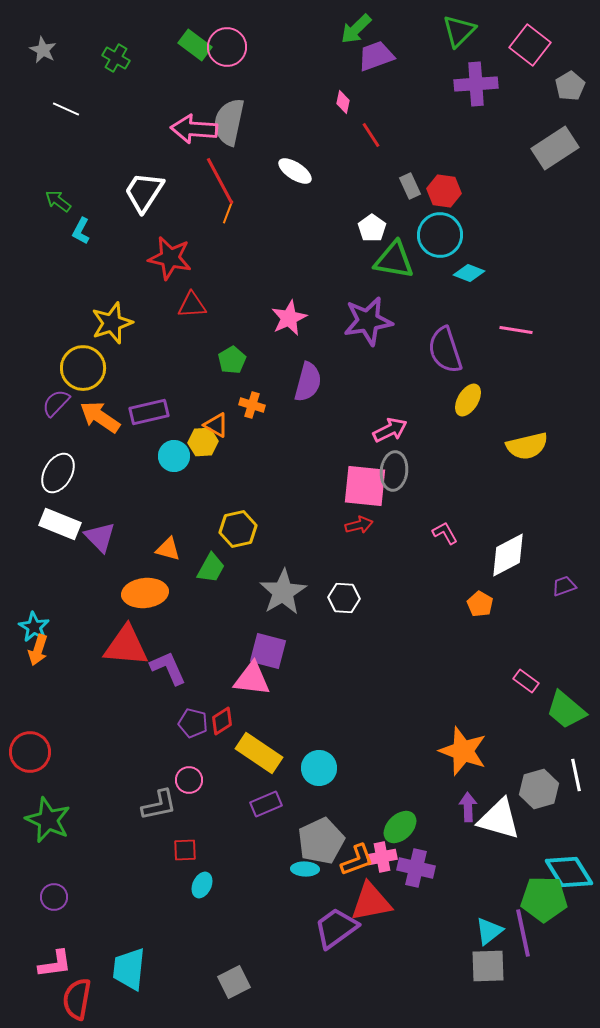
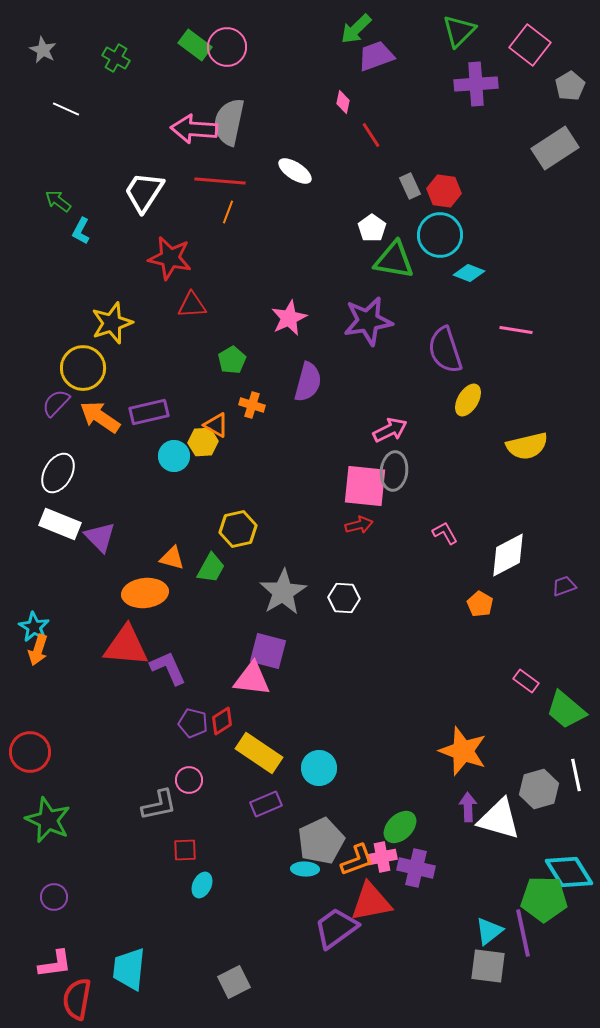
red line at (220, 181): rotated 57 degrees counterclockwise
orange triangle at (168, 549): moved 4 px right, 9 px down
gray square at (488, 966): rotated 9 degrees clockwise
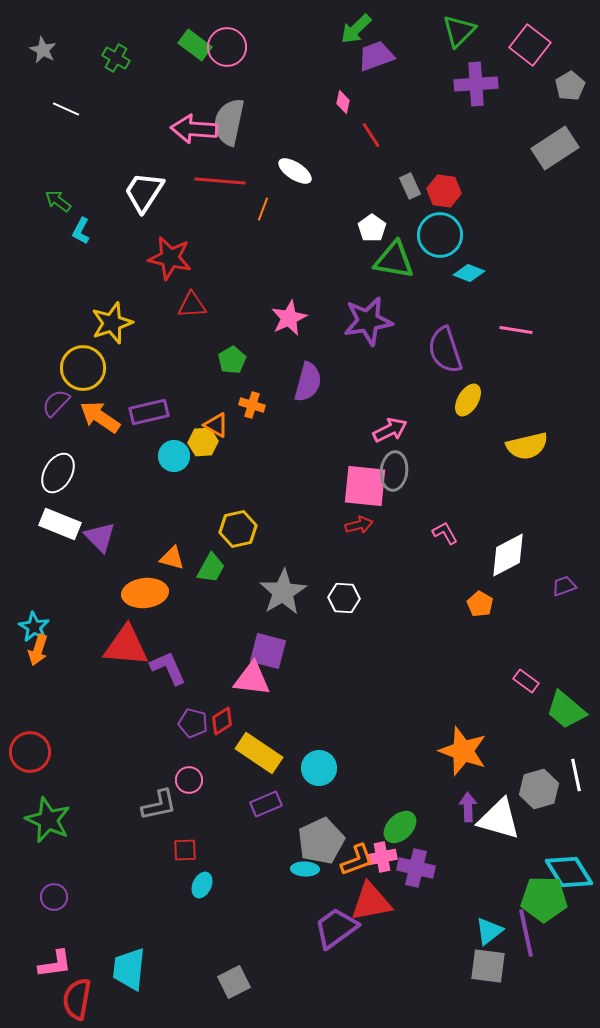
orange line at (228, 212): moved 35 px right, 3 px up
purple line at (523, 933): moved 3 px right
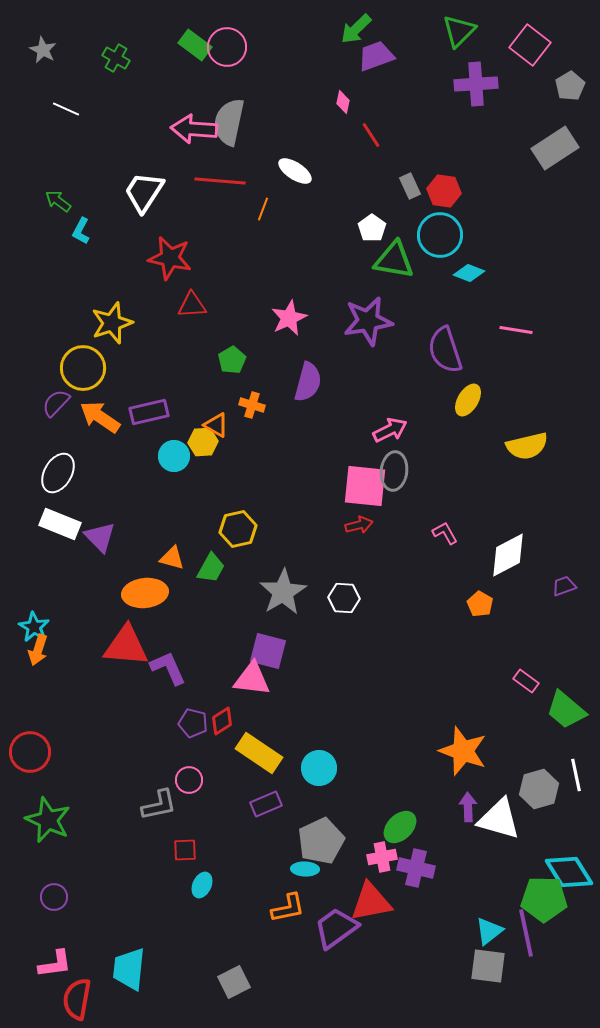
orange L-shape at (357, 860): moved 69 px left, 48 px down; rotated 9 degrees clockwise
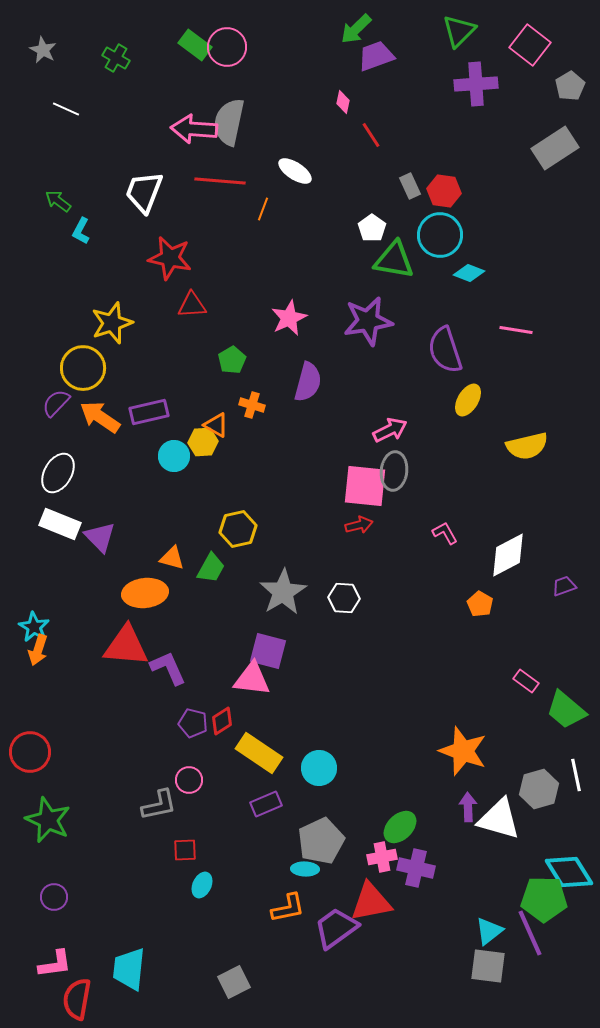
white trapezoid at (144, 192): rotated 12 degrees counterclockwise
purple line at (526, 933): moved 4 px right; rotated 12 degrees counterclockwise
